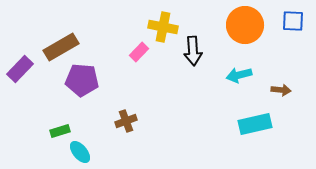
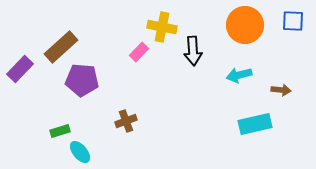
yellow cross: moved 1 px left
brown rectangle: rotated 12 degrees counterclockwise
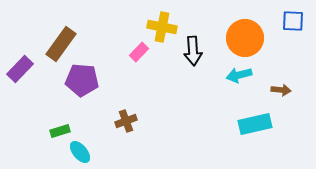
orange circle: moved 13 px down
brown rectangle: moved 3 px up; rotated 12 degrees counterclockwise
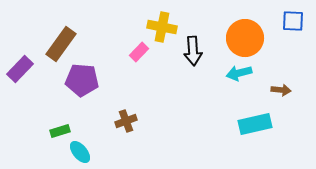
cyan arrow: moved 2 px up
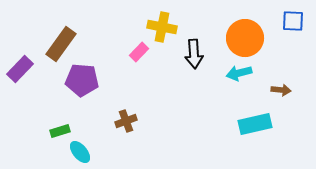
black arrow: moved 1 px right, 3 px down
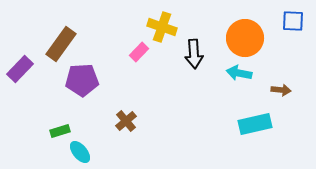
yellow cross: rotated 8 degrees clockwise
cyan arrow: rotated 25 degrees clockwise
purple pentagon: rotated 8 degrees counterclockwise
brown cross: rotated 20 degrees counterclockwise
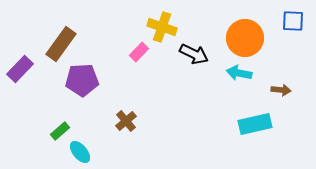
black arrow: rotated 60 degrees counterclockwise
green rectangle: rotated 24 degrees counterclockwise
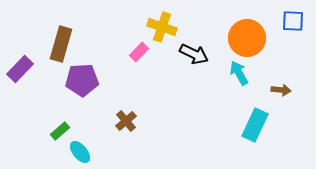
orange circle: moved 2 px right
brown rectangle: rotated 20 degrees counterclockwise
cyan arrow: rotated 50 degrees clockwise
cyan rectangle: moved 1 px down; rotated 52 degrees counterclockwise
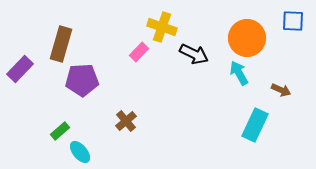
brown arrow: rotated 18 degrees clockwise
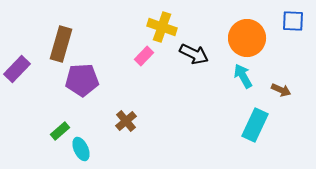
pink rectangle: moved 5 px right, 4 px down
purple rectangle: moved 3 px left
cyan arrow: moved 4 px right, 3 px down
cyan ellipse: moved 1 px right, 3 px up; rotated 15 degrees clockwise
